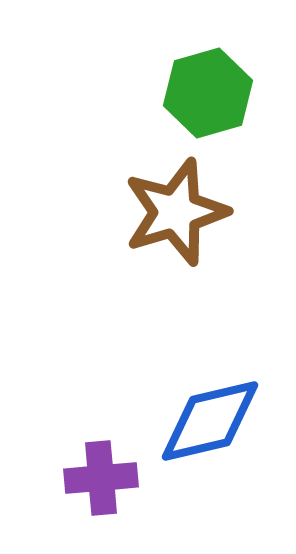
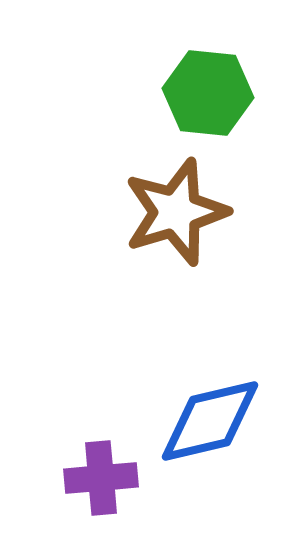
green hexagon: rotated 22 degrees clockwise
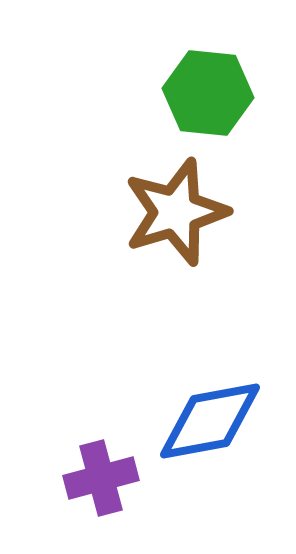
blue diamond: rotated 3 degrees clockwise
purple cross: rotated 10 degrees counterclockwise
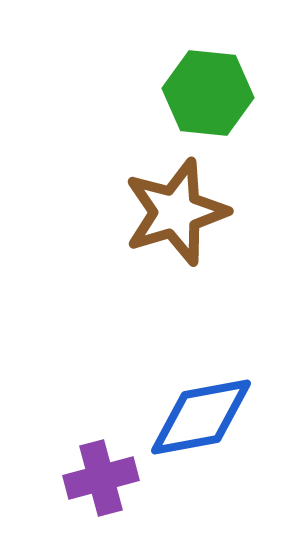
blue diamond: moved 9 px left, 4 px up
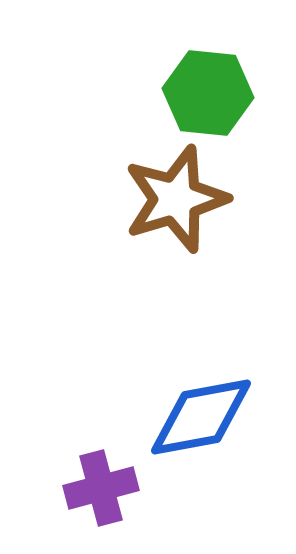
brown star: moved 13 px up
purple cross: moved 10 px down
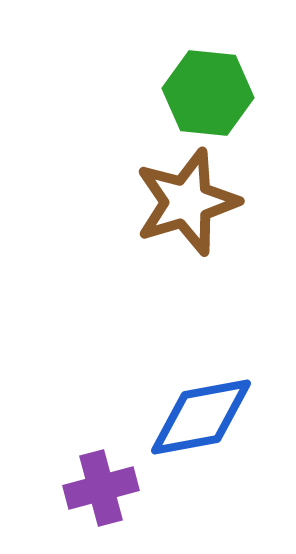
brown star: moved 11 px right, 3 px down
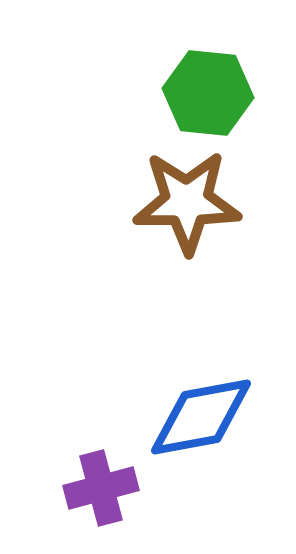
brown star: rotated 17 degrees clockwise
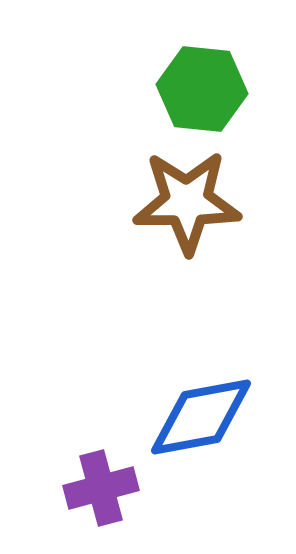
green hexagon: moved 6 px left, 4 px up
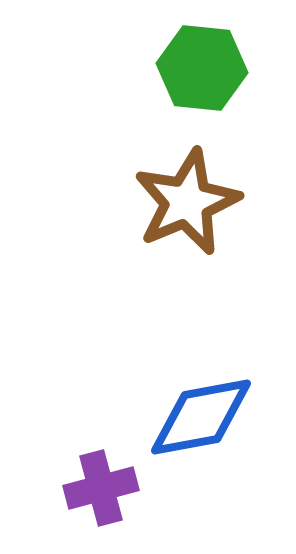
green hexagon: moved 21 px up
brown star: rotated 23 degrees counterclockwise
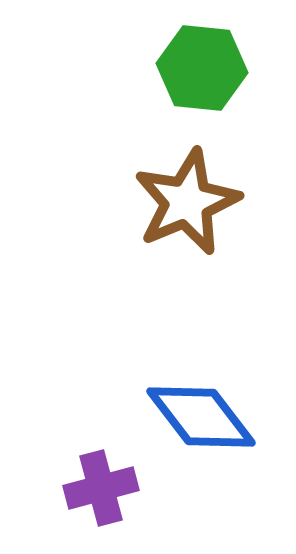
blue diamond: rotated 63 degrees clockwise
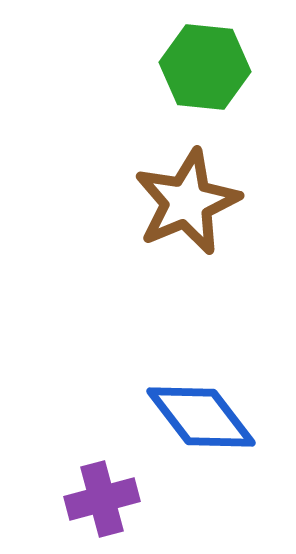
green hexagon: moved 3 px right, 1 px up
purple cross: moved 1 px right, 11 px down
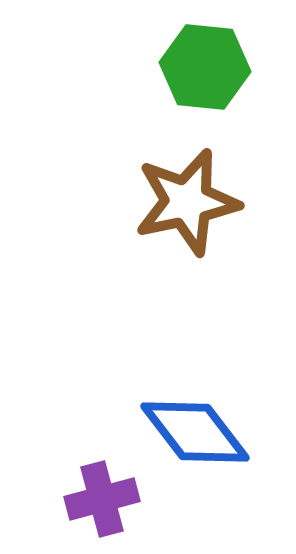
brown star: rotated 11 degrees clockwise
blue diamond: moved 6 px left, 15 px down
